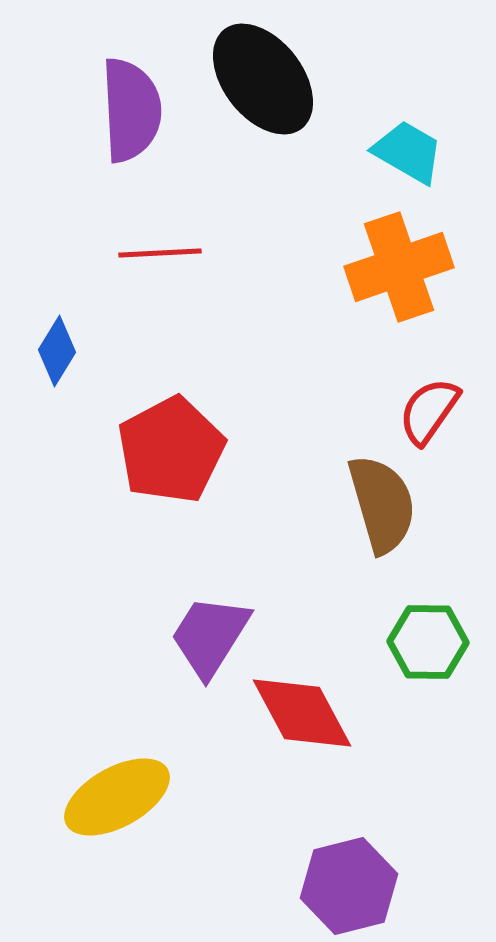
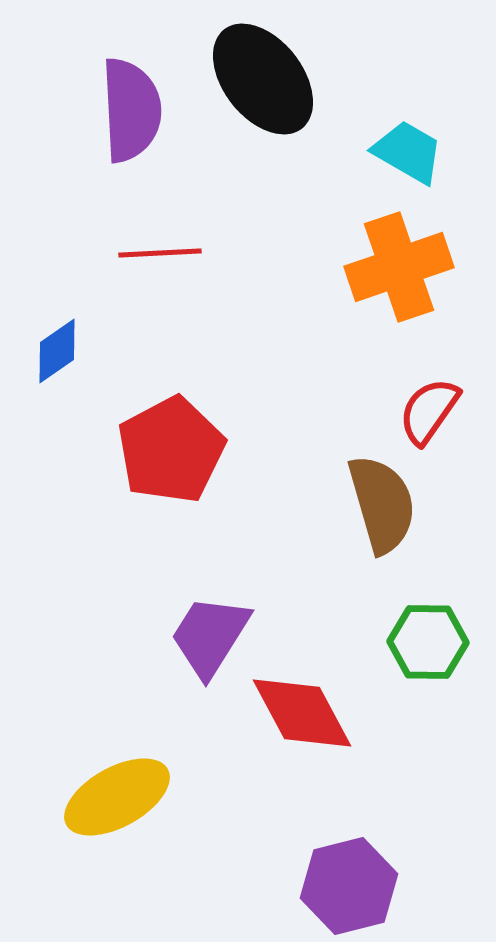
blue diamond: rotated 24 degrees clockwise
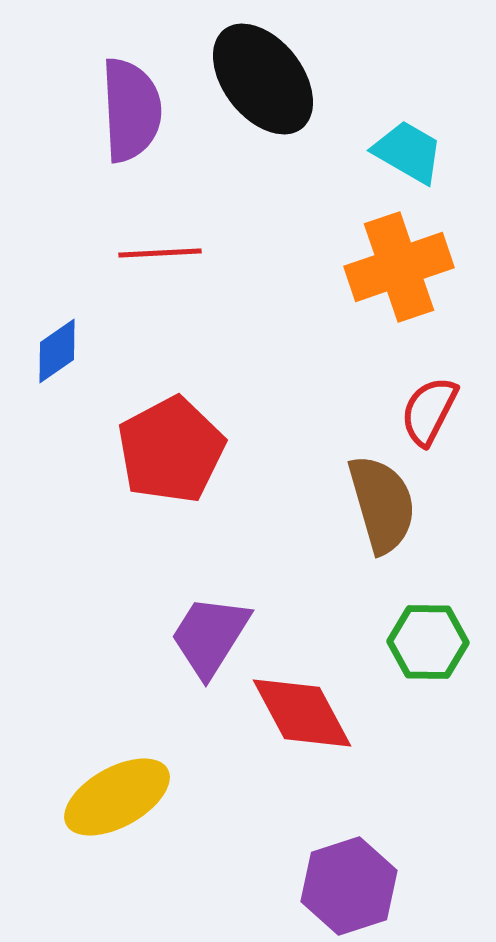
red semicircle: rotated 8 degrees counterclockwise
purple hexagon: rotated 4 degrees counterclockwise
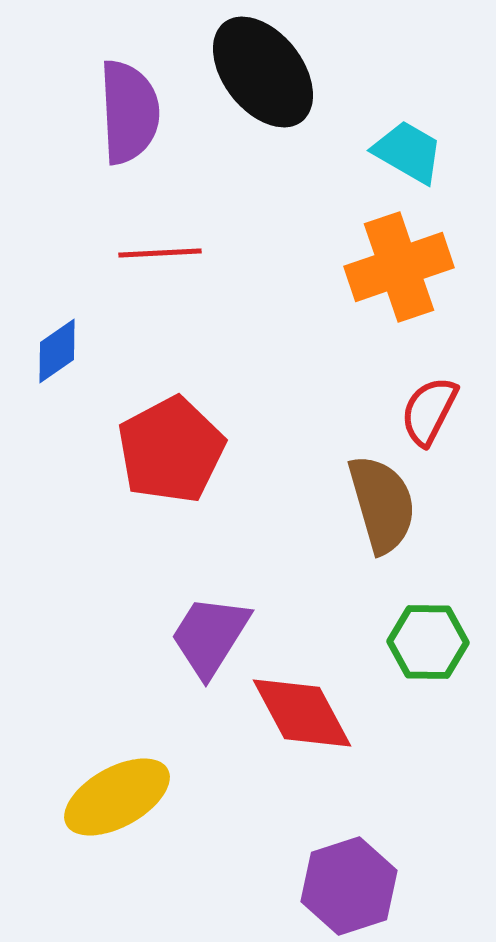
black ellipse: moved 7 px up
purple semicircle: moved 2 px left, 2 px down
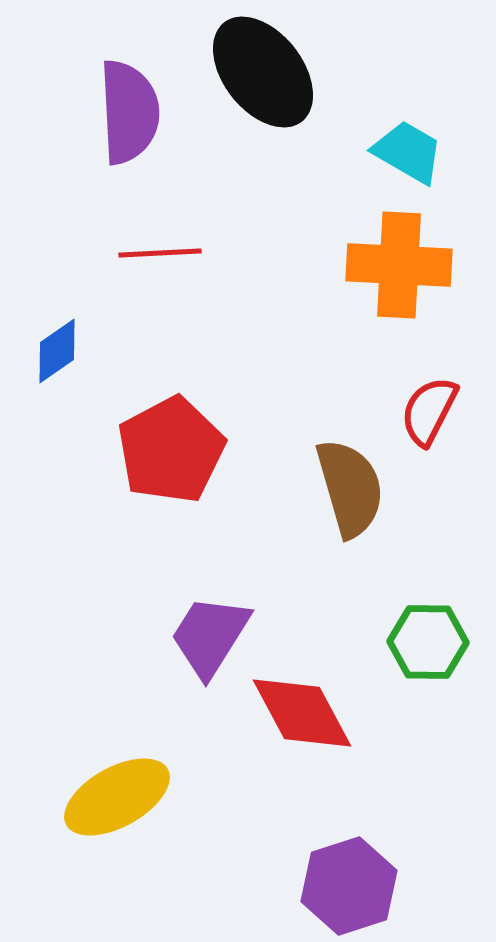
orange cross: moved 2 px up; rotated 22 degrees clockwise
brown semicircle: moved 32 px left, 16 px up
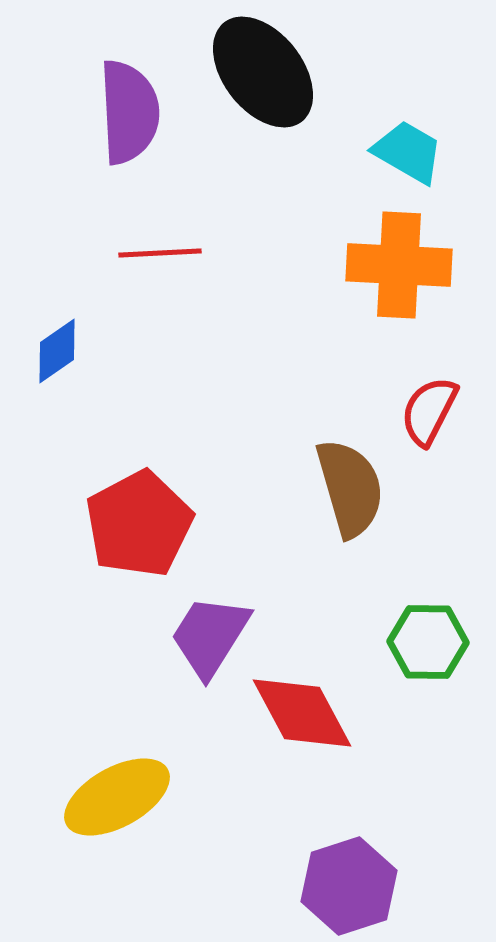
red pentagon: moved 32 px left, 74 px down
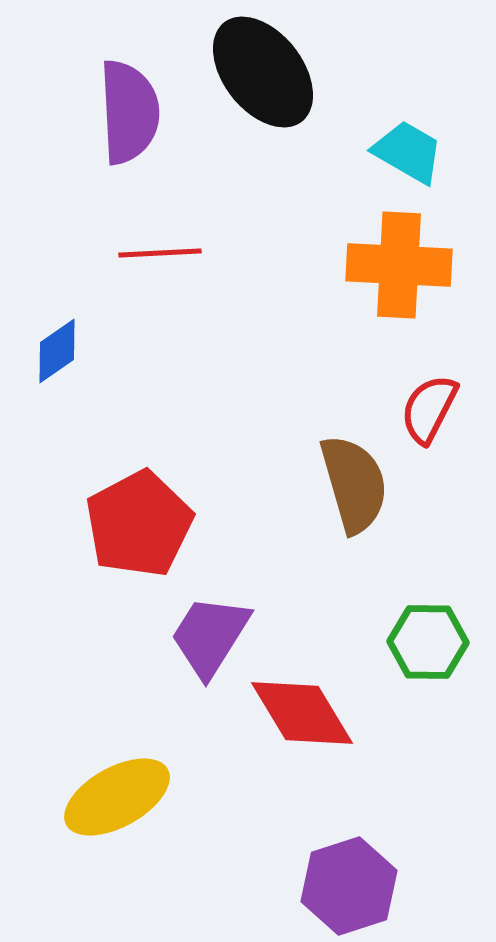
red semicircle: moved 2 px up
brown semicircle: moved 4 px right, 4 px up
red diamond: rotated 3 degrees counterclockwise
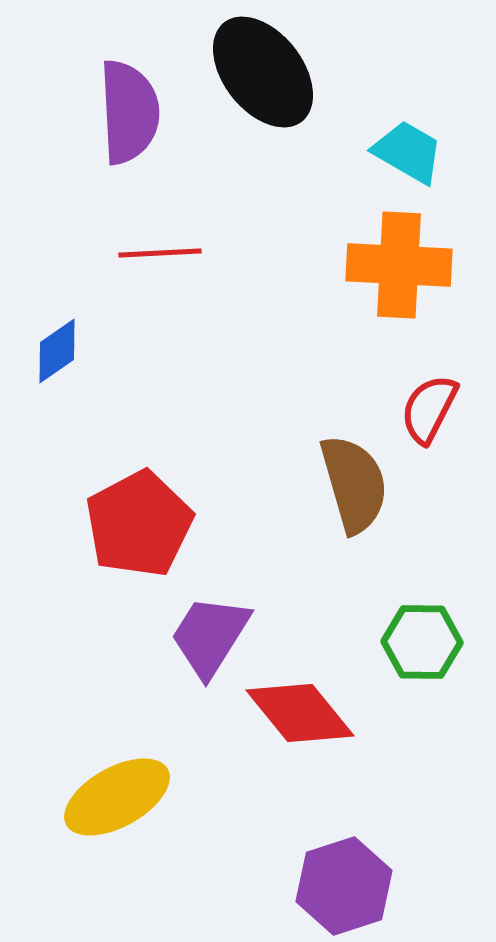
green hexagon: moved 6 px left
red diamond: moved 2 px left; rotated 8 degrees counterclockwise
purple hexagon: moved 5 px left
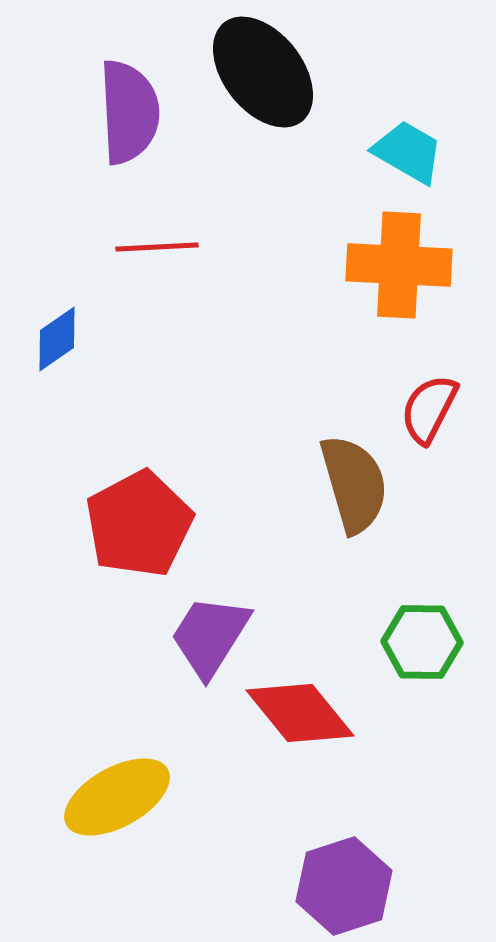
red line: moved 3 px left, 6 px up
blue diamond: moved 12 px up
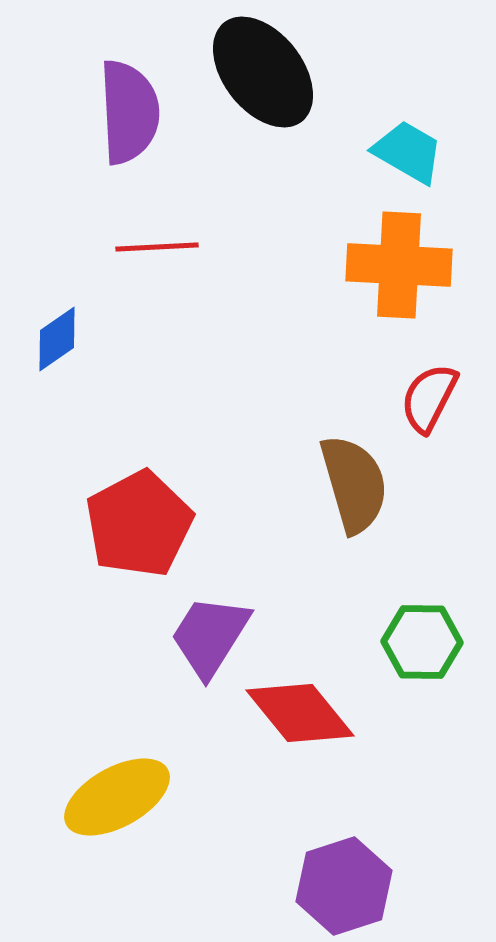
red semicircle: moved 11 px up
